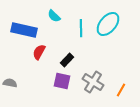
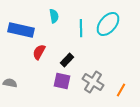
cyan semicircle: rotated 144 degrees counterclockwise
blue rectangle: moved 3 px left
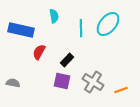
gray semicircle: moved 3 px right
orange line: rotated 40 degrees clockwise
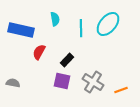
cyan semicircle: moved 1 px right, 3 px down
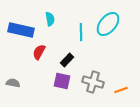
cyan semicircle: moved 5 px left
cyan line: moved 4 px down
gray cross: rotated 15 degrees counterclockwise
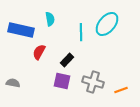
cyan ellipse: moved 1 px left
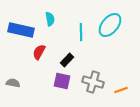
cyan ellipse: moved 3 px right, 1 px down
